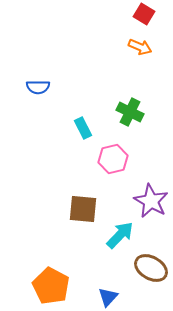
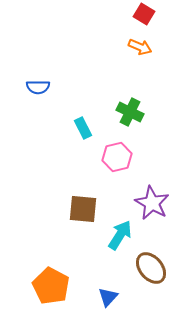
pink hexagon: moved 4 px right, 2 px up
purple star: moved 1 px right, 2 px down
cyan arrow: rotated 12 degrees counterclockwise
brown ellipse: rotated 20 degrees clockwise
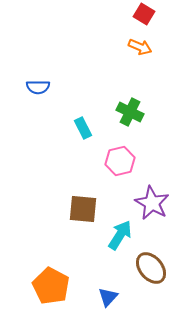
pink hexagon: moved 3 px right, 4 px down
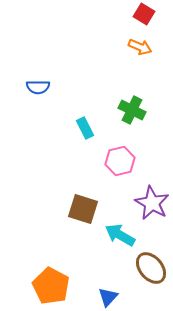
green cross: moved 2 px right, 2 px up
cyan rectangle: moved 2 px right
brown square: rotated 12 degrees clockwise
cyan arrow: rotated 92 degrees counterclockwise
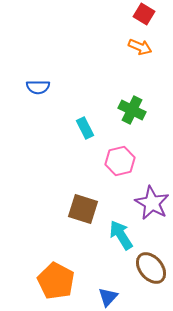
cyan arrow: moved 1 px right; rotated 28 degrees clockwise
orange pentagon: moved 5 px right, 5 px up
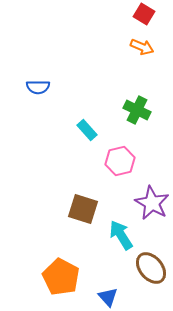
orange arrow: moved 2 px right
green cross: moved 5 px right
cyan rectangle: moved 2 px right, 2 px down; rotated 15 degrees counterclockwise
orange pentagon: moved 5 px right, 4 px up
blue triangle: rotated 25 degrees counterclockwise
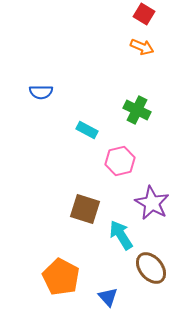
blue semicircle: moved 3 px right, 5 px down
cyan rectangle: rotated 20 degrees counterclockwise
brown square: moved 2 px right
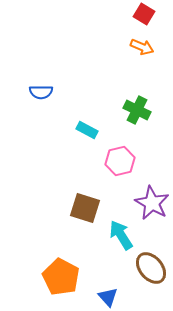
brown square: moved 1 px up
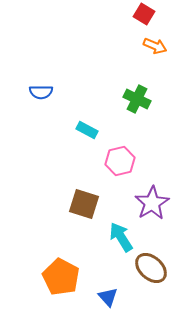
orange arrow: moved 13 px right, 1 px up
green cross: moved 11 px up
purple star: rotated 12 degrees clockwise
brown square: moved 1 px left, 4 px up
cyan arrow: moved 2 px down
brown ellipse: rotated 8 degrees counterclockwise
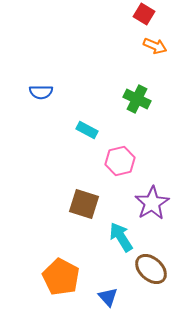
brown ellipse: moved 1 px down
